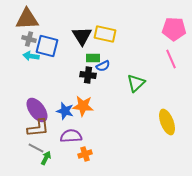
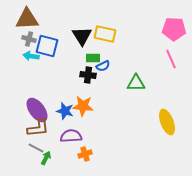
green triangle: rotated 42 degrees clockwise
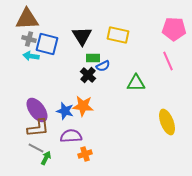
yellow rectangle: moved 13 px right, 1 px down
blue square: moved 2 px up
pink line: moved 3 px left, 2 px down
black cross: rotated 35 degrees clockwise
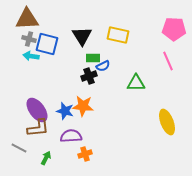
black cross: moved 1 px right, 1 px down; rotated 28 degrees clockwise
gray line: moved 17 px left
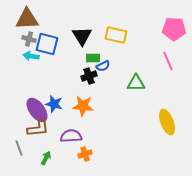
yellow rectangle: moved 2 px left
blue star: moved 11 px left, 7 px up
gray line: rotated 42 degrees clockwise
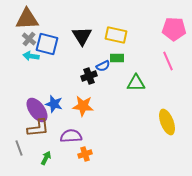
gray cross: rotated 24 degrees clockwise
green rectangle: moved 24 px right
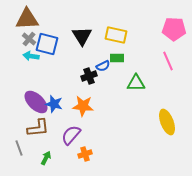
purple ellipse: moved 1 px left, 8 px up; rotated 10 degrees counterclockwise
purple semicircle: moved 1 px up; rotated 45 degrees counterclockwise
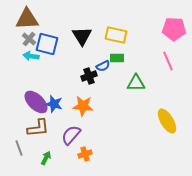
yellow ellipse: moved 1 px up; rotated 10 degrees counterclockwise
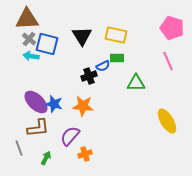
pink pentagon: moved 2 px left, 1 px up; rotated 15 degrees clockwise
purple semicircle: moved 1 px left, 1 px down
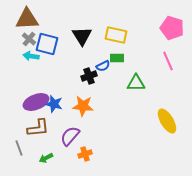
purple ellipse: rotated 65 degrees counterclockwise
green arrow: rotated 144 degrees counterclockwise
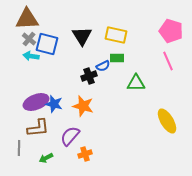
pink pentagon: moved 1 px left, 3 px down
orange star: rotated 10 degrees clockwise
gray line: rotated 21 degrees clockwise
